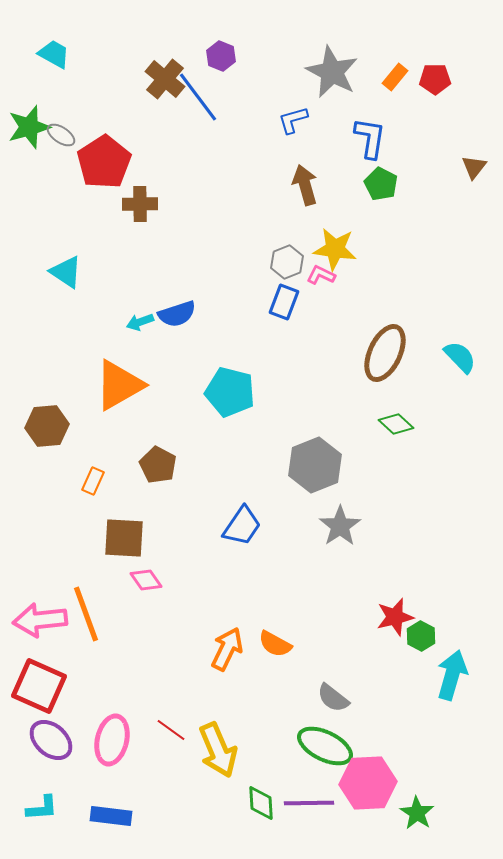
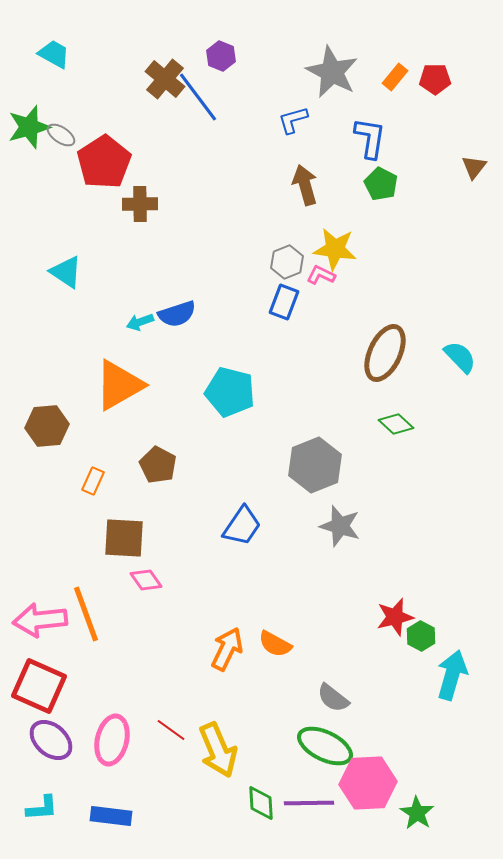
gray star at (340, 526): rotated 21 degrees counterclockwise
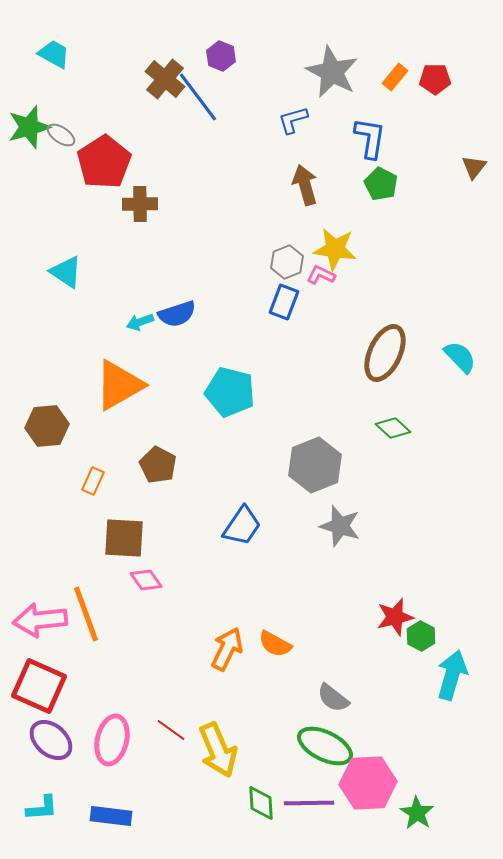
green diamond at (396, 424): moved 3 px left, 4 px down
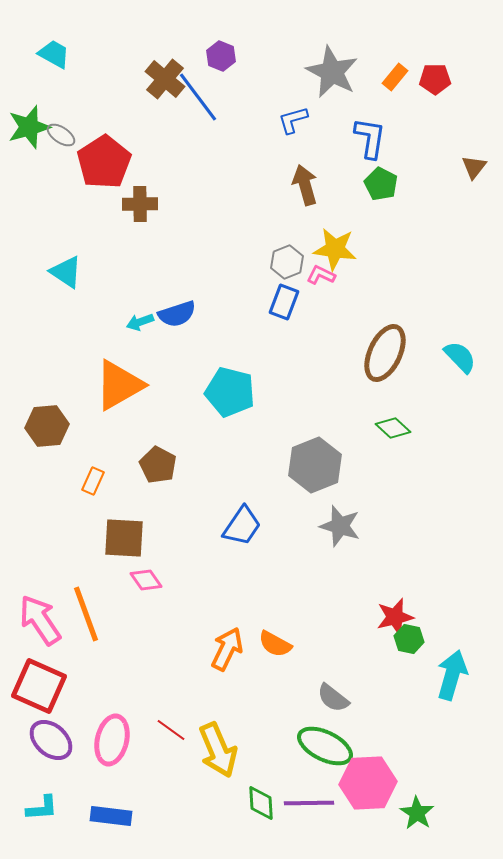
pink arrow at (40, 620): rotated 62 degrees clockwise
green hexagon at (421, 636): moved 12 px left, 3 px down; rotated 16 degrees counterclockwise
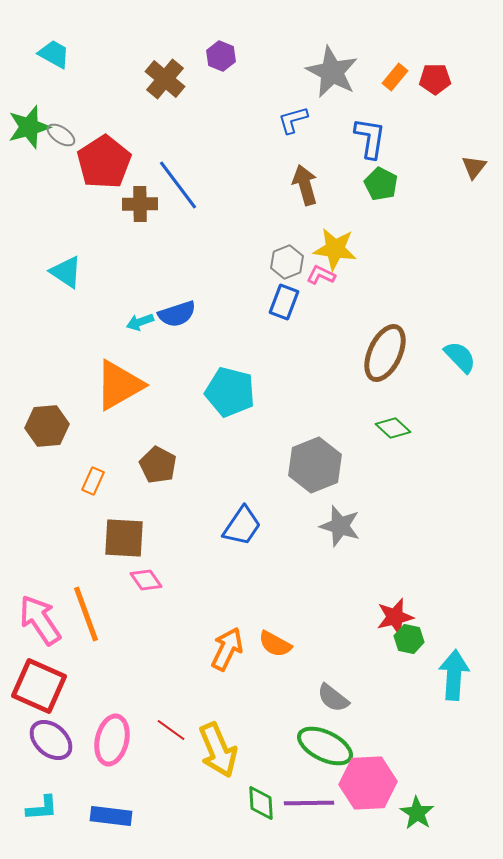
blue line at (198, 97): moved 20 px left, 88 px down
cyan arrow at (452, 675): moved 2 px right; rotated 12 degrees counterclockwise
